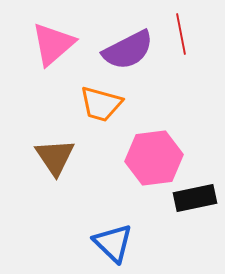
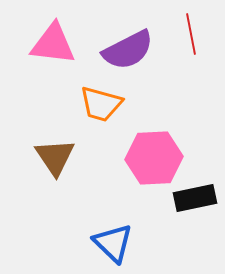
red line: moved 10 px right
pink triangle: rotated 48 degrees clockwise
pink hexagon: rotated 4 degrees clockwise
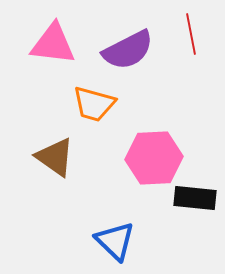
orange trapezoid: moved 7 px left
brown triangle: rotated 21 degrees counterclockwise
black rectangle: rotated 18 degrees clockwise
blue triangle: moved 2 px right, 2 px up
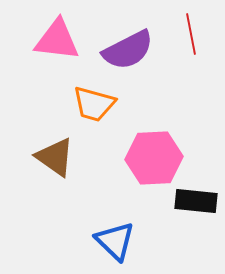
pink triangle: moved 4 px right, 4 px up
black rectangle: moved 1 px right, 3 px down
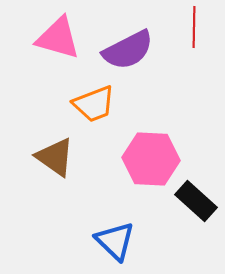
red line: moved 3 px right, 7 px up; rotated 12 degrees clockwise
pink triangle: moved 1 px right, 2 px up; rotated 9 degrees clockwise
orange trapezoid: rotated 36 degrees counterclockwise
pink hexagon: moved 3 px left, 1 px down; rotated 6 degrees clockwise
black rectangle: rotated 36 degrees clockwise
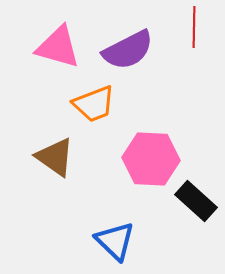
pink triangle: moved 9 px down
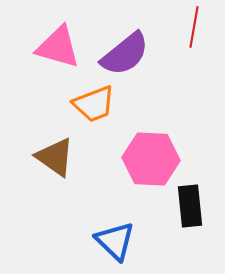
red line: rotated 9 degrees clockwise
purple semicircle: moved 3 px left, 4 px down; rotated 12 degrees counterclockwise
black rectangle: moved 6 px left, 5 px down; rotated 42 degrees clockwise
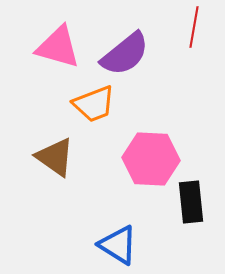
black rectangle: moved 1 px right, 4 px up
blue triangle: moved 3 px right, 4 px down; rotated 12 degrees counterclockwise
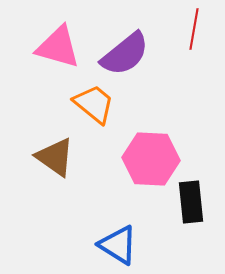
red line: moved 2 px down
orange trapezoid: rotated 120 degrees counterclockwise
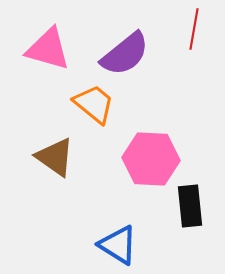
pink triangle: moved 10 px left, 2 px down
black rectangle: moved 1 px left, 4 px down
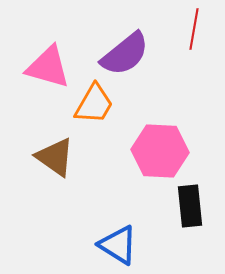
pink triangle: moved 18 px down
orange trapezoid: rotated 81 degrees clockwise
pink hexagon: moved 9 px right, 8 px up
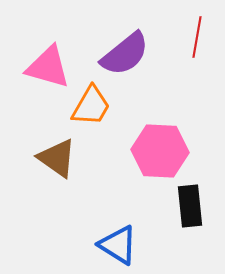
red line: moved 3 px right, 8 px down
orange trapezoid: moved 3 px left, 2 px down
brown triangle: moved 2 px right, 1 px down
